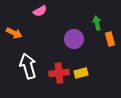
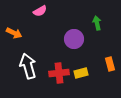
orange rectangle: moved 25 px down
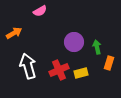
green arrow: moved 24 px down
orange arrow: rotated 56 degrees counterclockwise
purple circle: moved 3 px down
orange rectangle: moved 1 px left, 1 px up; rotated 32 degrees clockwise
red cross: moved 3 px up; rotated 18 degrees counterclockwise
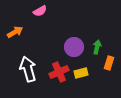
orange arrow: moved 1 px right, 1 px up
purple circle: moved 5 px down
green arrow: rotated 24 degrees clockwise
white arrow: moved 3 px down
red cross: moved 2 px down
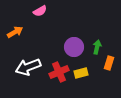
white arrow: moved 2 px up; rotated 95 degrees counterclockwise
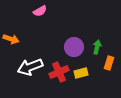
orange arrow: moved 4 px left, 7 px down; rotated 49 degrees clockwise
white arrow: moved 2 px right
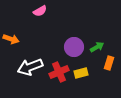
green arrow: rotated 48 degrees clockwise
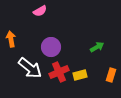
orange arrow: rotated 119 degrees counterclockwise
purple circle: moved 23 px left
orange rectangle: moved 2 px right, 12 px down
white arrow: moved 1 px down; rotated 120 degrees counterclockwise
yellow rectangle: moved 1 px left, 2 px down
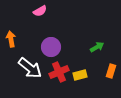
orange rectangle: moved 4 px up
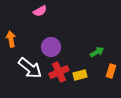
green arrow: moved 5 px down
